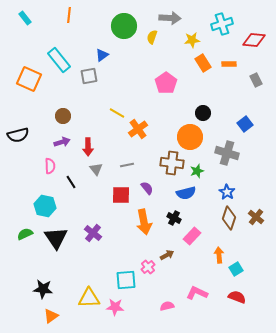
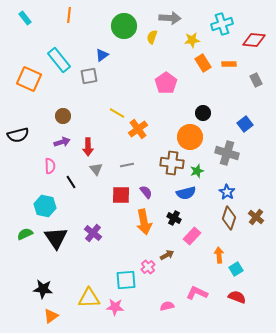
purple semicircle at (147, 188): moved 1 px left, 4 px down
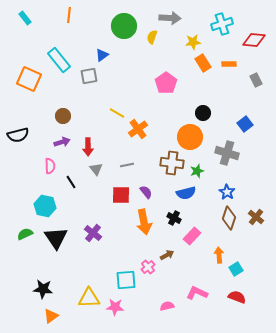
yellow star at (192, 40): moved 1 px right, 2 px down
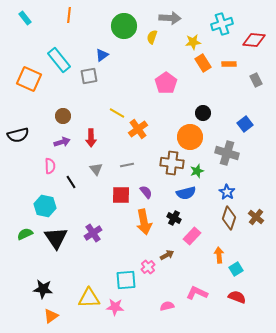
red arrow at (88, 147): moved 3 px right, 9 px up
purple cross at (93, 233): rotated 18 degrees clockwise
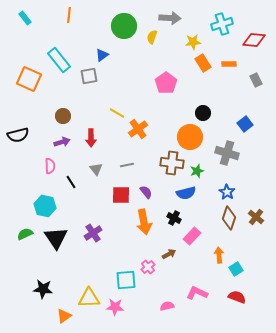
brown arrow at (167, 255): moved 2 px right, 1 px up
orange triangle at (51, 316): moved 13 px right
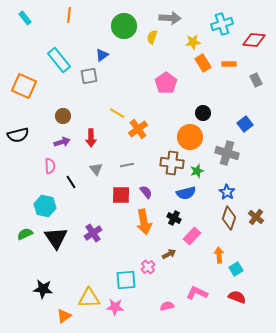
orange square at (29, 79): moved 5 px left, 7 px down
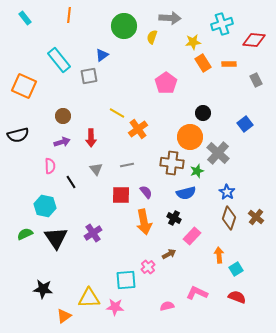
gray cross at (227, 153): moved 9 px left; rotated 25 degrees clockwise
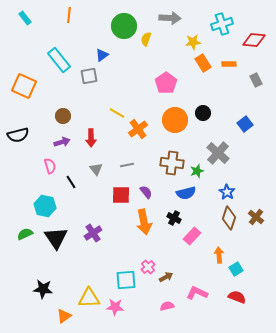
yellow semicircle at (152, 37): moved 6 px left, 2 px down
orange circle at (190, 137): moved 15 px left, 17 px up
pink semicircle at (50, 166): rotated 14 degrees counterclockwise
brown arrow at (169, 254): moved 3 px left, 23 px down
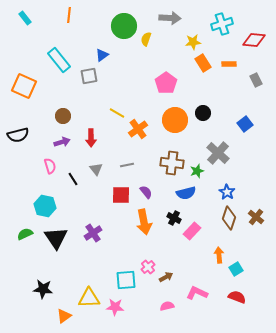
black line at (71, 182): moved 2 px right, 3 px up
pink rectangle at (192, 236): moved 5 px up
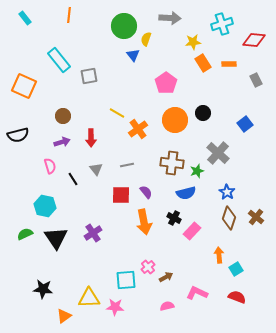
blue triangle at (102, 55): moved 31 px right; rotated 32 degrees counterclockwise
